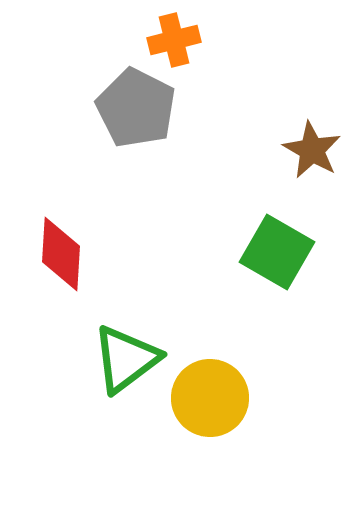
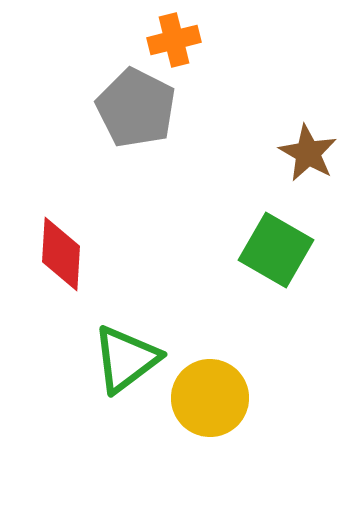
brown star: moved 4 px left, 3 px down
green square: moved 1 px left, 2 px up
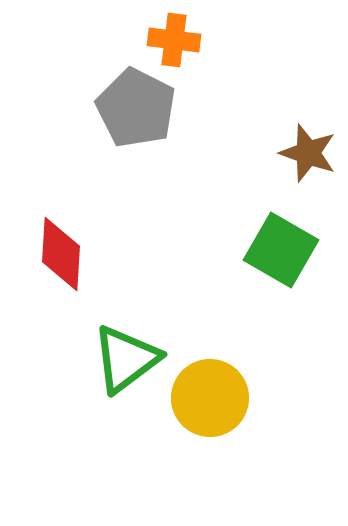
orange cross: rotated 21 degrees clockwise
brown star: rotated 10 degrees counterclockwise
green square: moved 5 px right
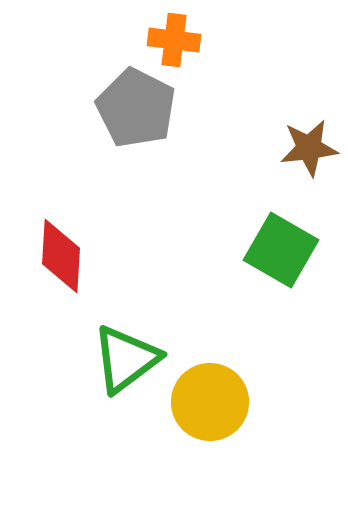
brown star: moved 1 px right, 5 px up; rotated 26 degrees counterclockwise
red diamond: moved 2 px down
yellow circle: moved 4 px down
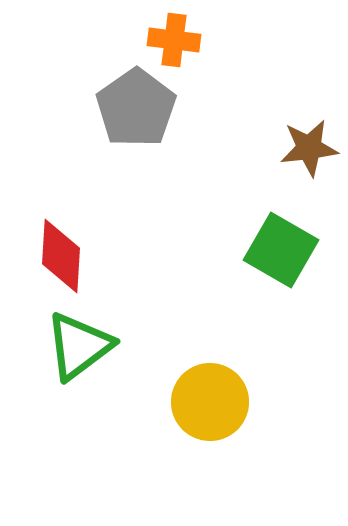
gray pentagon: rotated 10 degrees clockwise
green triangle: moved 47 px left, 13 px up
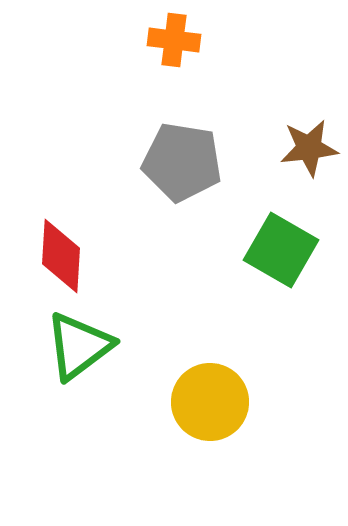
gray pentagon: moved 46 px right, 54 px down; rotated 28 degrees counterclockwise
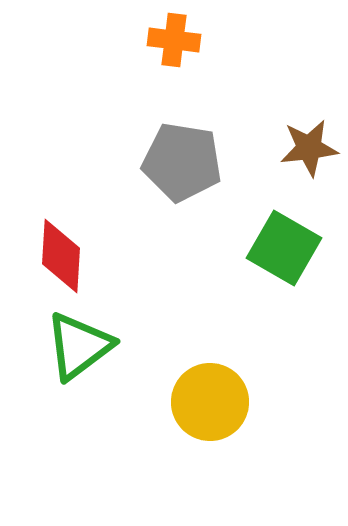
green square: moved 3 px right, 2 px up
